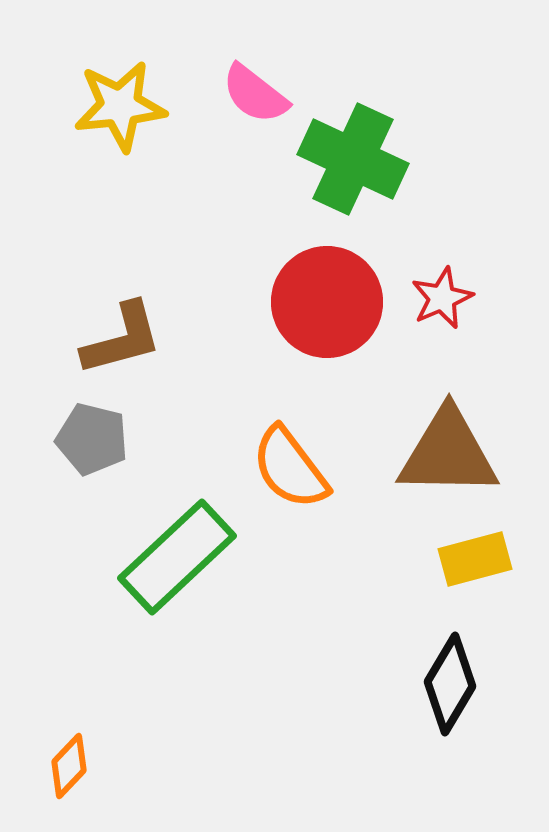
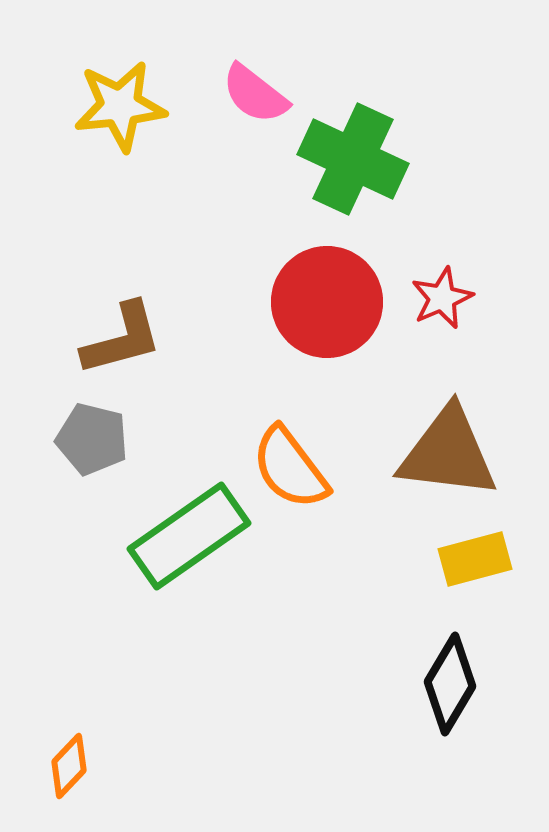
brown triangle: rotated 6 degrees clockwise
green rectangle: moved 12 px right, 21 px up; rotated 8 degrees clockwise
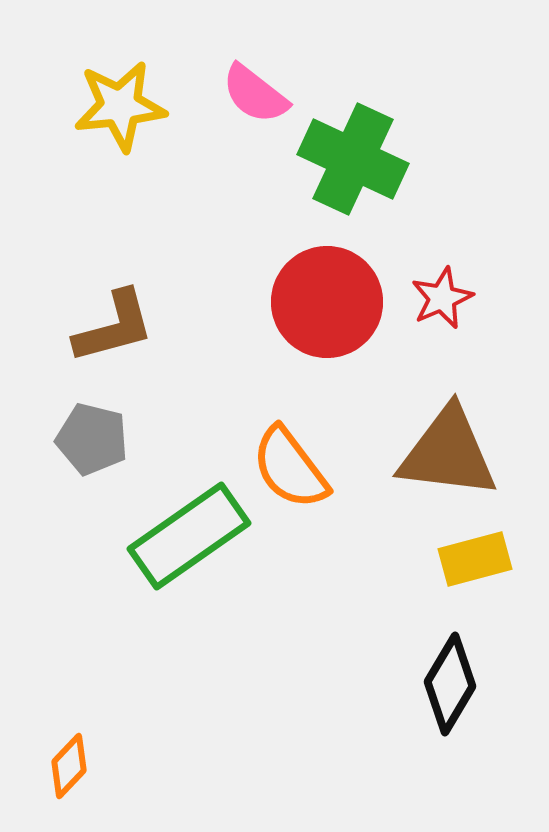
brown L-shape: moved 8 px left, 12 px up
